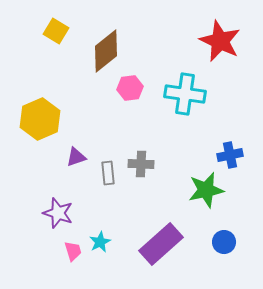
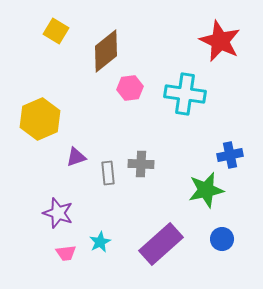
blue circle: moved 2 px left, 3 px up
pink trapezoid: moved 7 px left, 2 px down; rotated 100 degrees clockwise
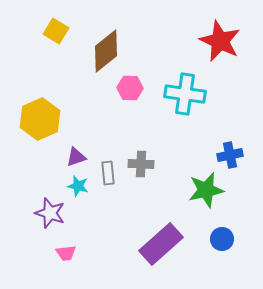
pink hexagon: rotated 10 degrees clockwise
purple star: moved 8 px left
cyan star: moved 22 px left, 56 px up; rotated 30 degrees counterclockwise
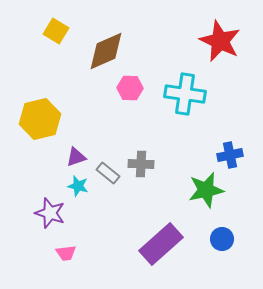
brown diamond: rotated 15 degrees clockwise
yellow hexagon: rotated 9 degrees clockwise
gray rectangle: rotated 45 degrees counterclockwise
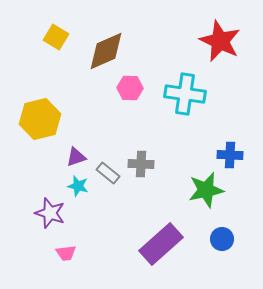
yellow square: moved 6 px down
blue cross: rotated 15 degrees clockwise
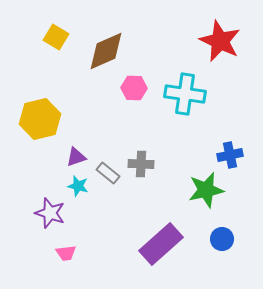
pink hexagon: moved 4 px right
blue cross: rotated 15 degrees counterclockwise
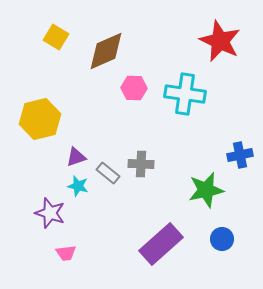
blue cross: moved 10 px right
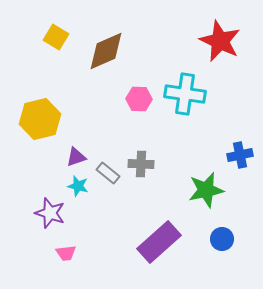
pink hexagon: moved 5 px right, 11 px down
purple rectangle: moved 2 px left, 2 px up
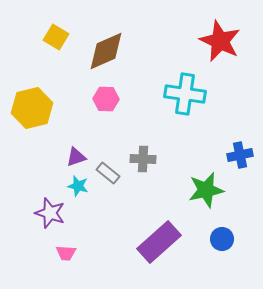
pink hexagon: moved 33 px left
yellow hexagon: moved 8 px left, 11 px up
gray cross: moved 2 px right, 5 px up
pink trapezoid: rotated 10 degrees clockwise
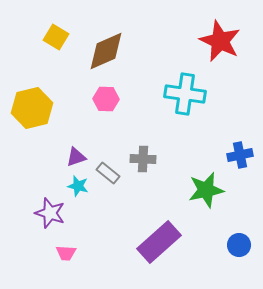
blue circle: moved 17 px right, 6 px down
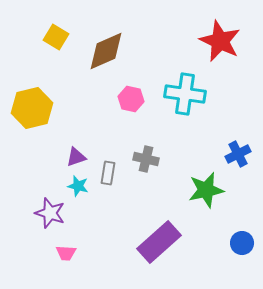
pink hexagon: moved 25 px right; rotated 10 degrees clockwise
blue cross: moved 2 px left, 1 px up; rotated 15 degrees counterclockwise
gray cross: moved 3 px right; rotated 10 degrees clockwise
gray rectangle: rotated 60 degrees clockwise
blue circle: moved 3 px right, 2 px up
